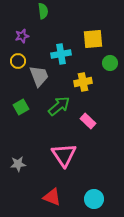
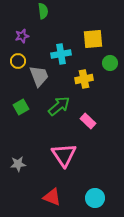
yellow cross: moved 1 px right, 3 px up
cyan circle: moved 1 px right, 1 px up
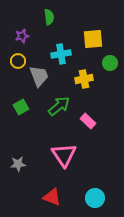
green semicircle: moved 6 px right, 6 px down
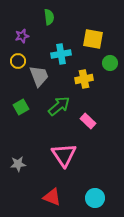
yellow square: rotated 15 degrees clockwise
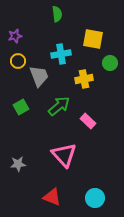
green semicircle: moved 8 px right, 3 px up
purple star: moved 7 px left
pink triangle: rotated 8 degrees counterclockwise
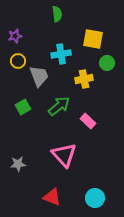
green circle: moved 3 px left
green square: moved 2 px right
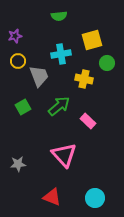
green semicircle: moved 2 px right, 2 px down; rotated 91 degrees clockwise
yellow square: moved 1 px left, 1 px down; rotated 25 degrees counterclockwise
yellow cross: rotated 24 degrees clockwise
